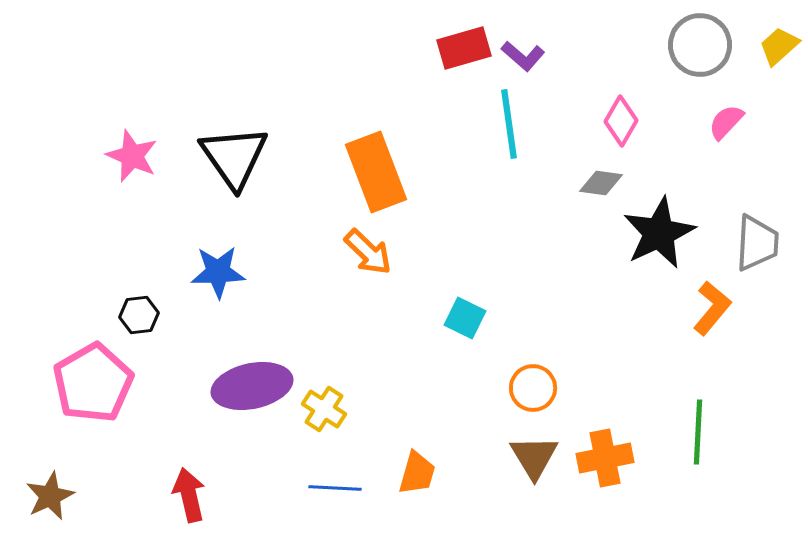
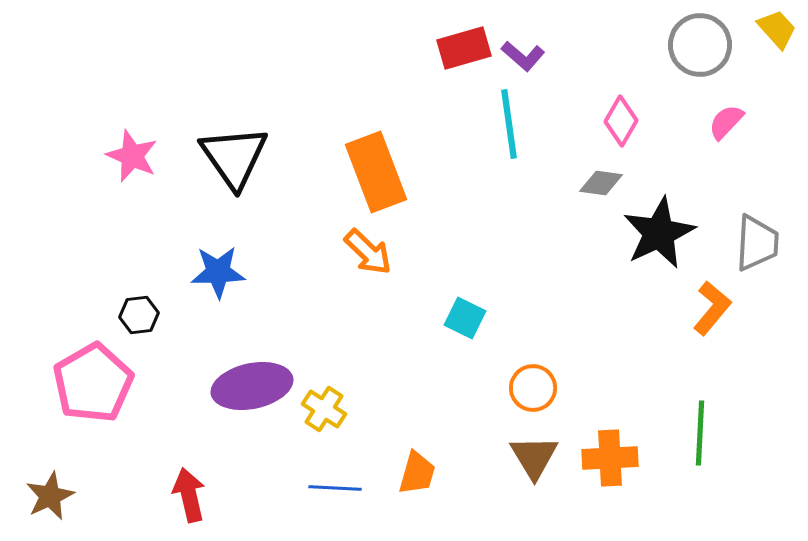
yellow trapezoid: moved 2 px left, 17 px up; rotated 90 degrees clockwise
green line: moved 2 px right, 1 px down
orange cross: moved 5 px right; rotated 8 degrees clockwise
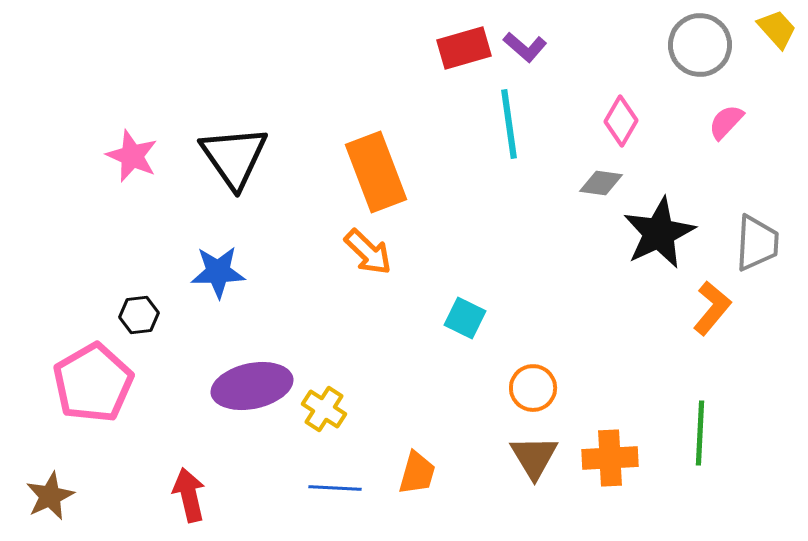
purple L-shape: moved 2 px right, 9 px up
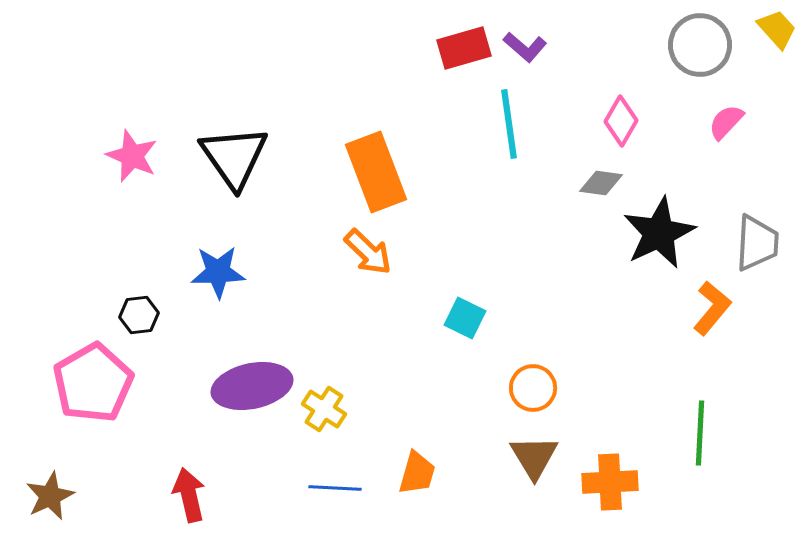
orange cross: moved 24 px down
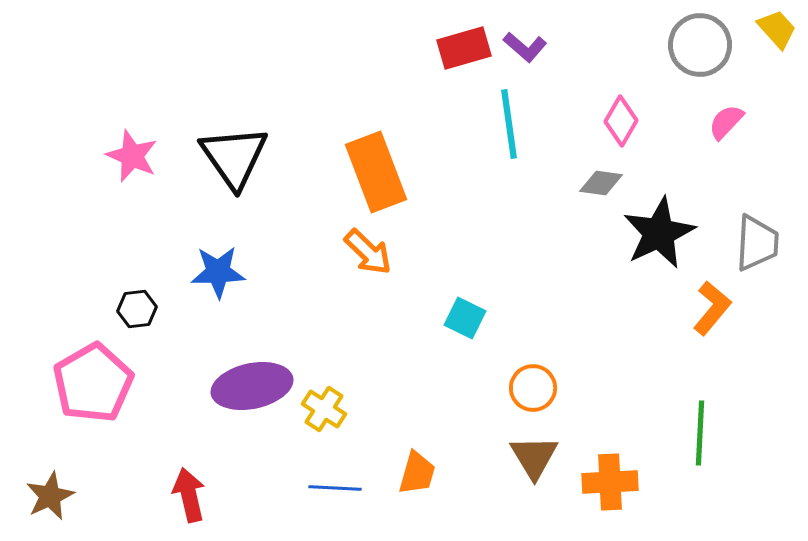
black hexagon: moved 2 px left, 6 px up
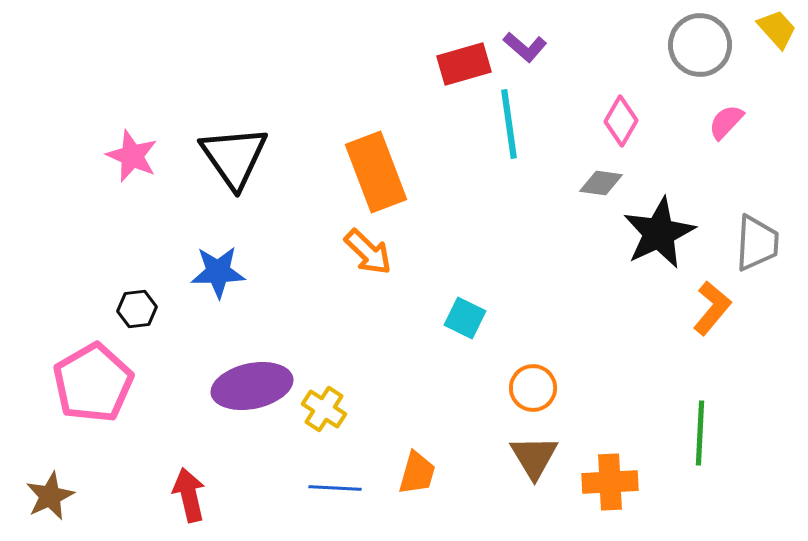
red rectangle: moved 16 px down
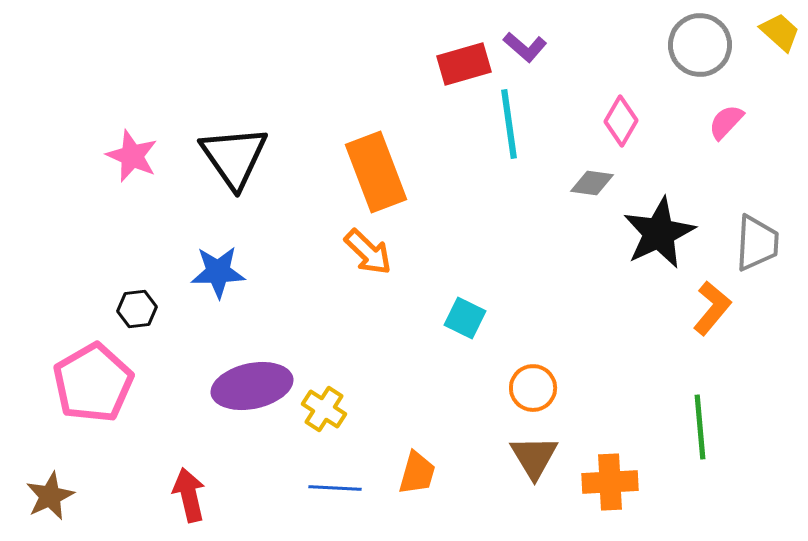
yellow trapezoid: moved 3 px right, 3 px down; rotated 6 degrees counterclockwise
gray diamond: moved 9 px left
green line: moved 6 px up; rotated 8 degrees counterclockwise
